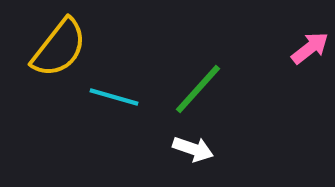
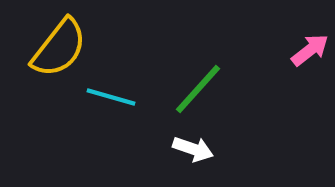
pink arrow: moved 2 px down
cyan line: moved 3 px left
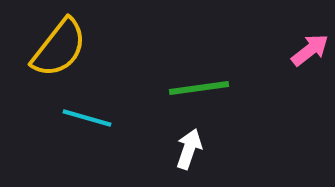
green line: moved 1 px right, 1 px up; rotated 40 degrees clockwise
cyan line: moved 24 px left, 21 px down
white arrow: moved 4 px left; rotated 90 degrees counterclockwise
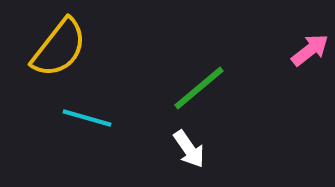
green line: rotated 32 degrees counterclockwise
white arrow: rotated 126 degrees clockwise
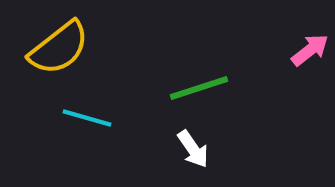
yellow semicircle: rotated 14 degrees clockwise
green line: rotated 22 degrees clockwise
white arrow: moved 4 px right
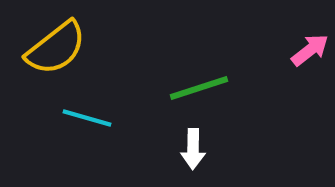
yellow semicircle: moved 3 px left
white arrow: rotated 36 degrees clockwise
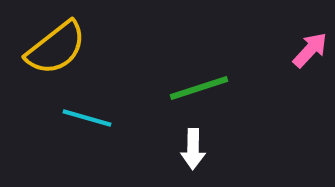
pink arrow: rotated 9 degrees counterclockwise
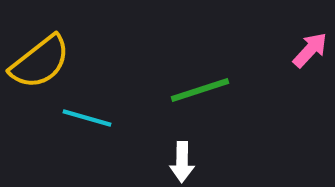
yellow semicircle: moved 16 px left, 14 px down
green line: moved 1 px right, 2 px down
white arrow: moved 11 px left, 13 px down
